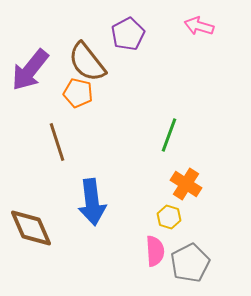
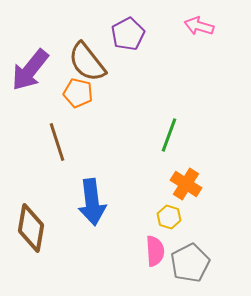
brown diamond: rotated 33 degrees clockwise
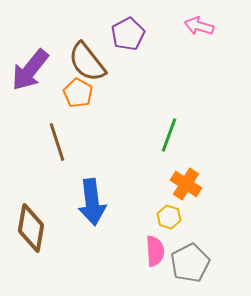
orange pentagon: rotated 16 degrees clockwise
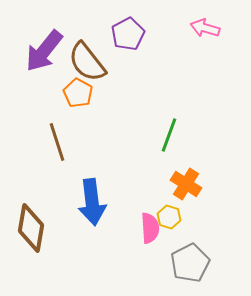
pink arrow: moved 6 px right, 2 px down
purple arrow: moved 14 px right, 19 px up
pink semicircle: moved 5 px left, 23 px up
